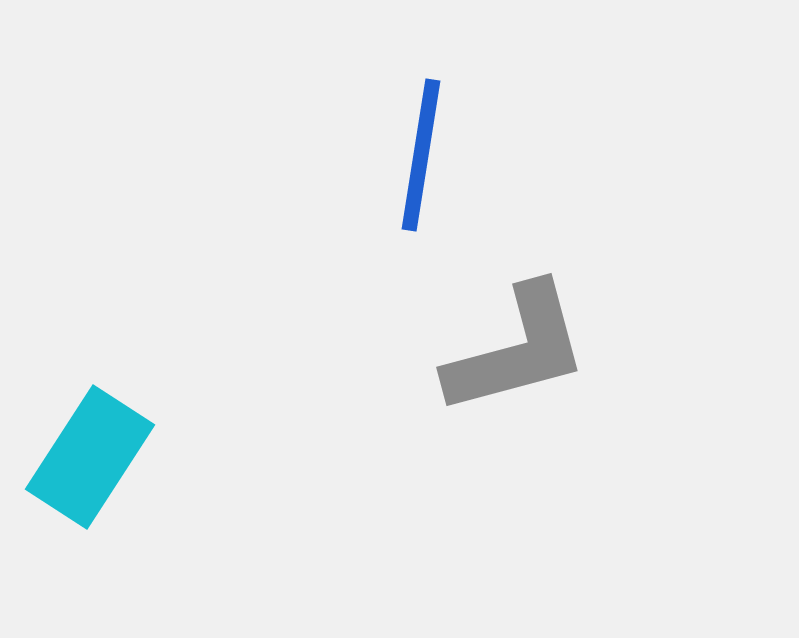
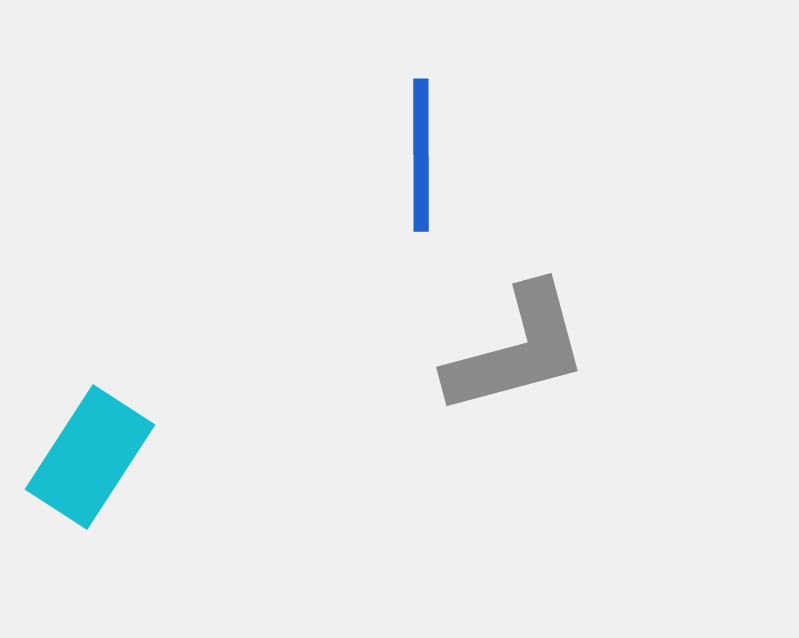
blue line: rotated 9 degrees counterclockwise
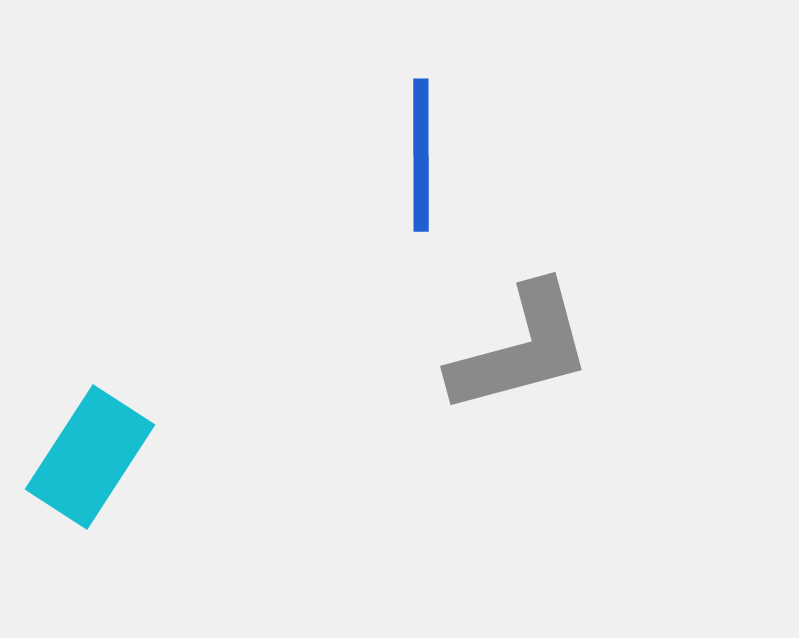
gray L-shape: moved 4 px right, 1 px up
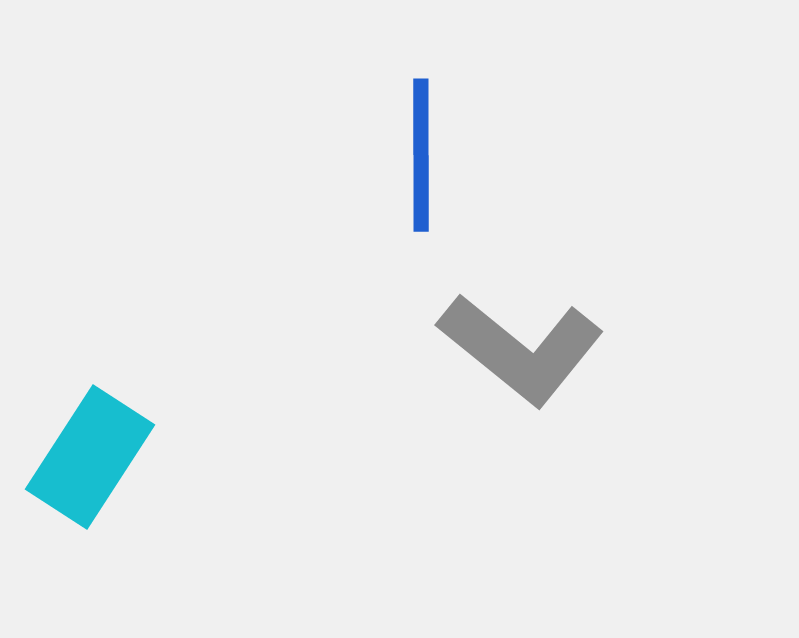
gray L-shape: rotated 54 degrees clockwise
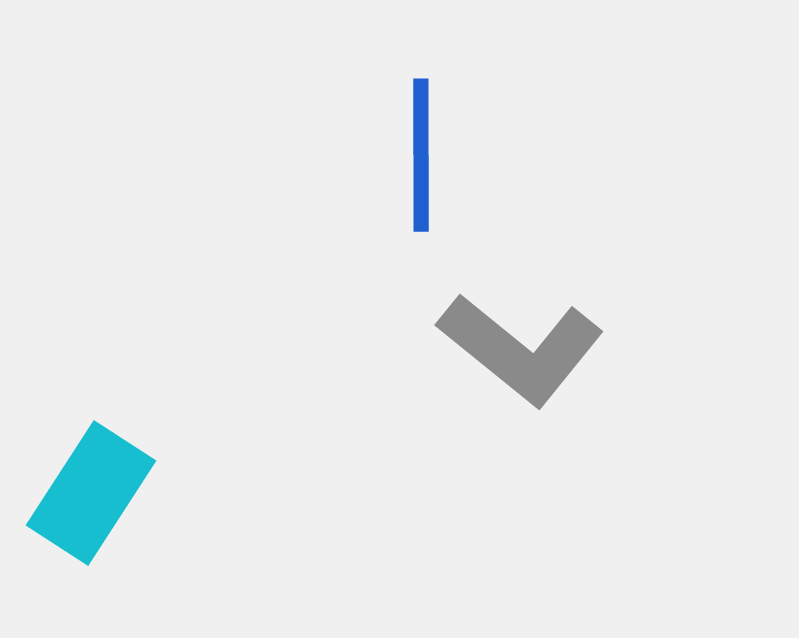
cyan rectangle: moved 1 px right, 36 px down
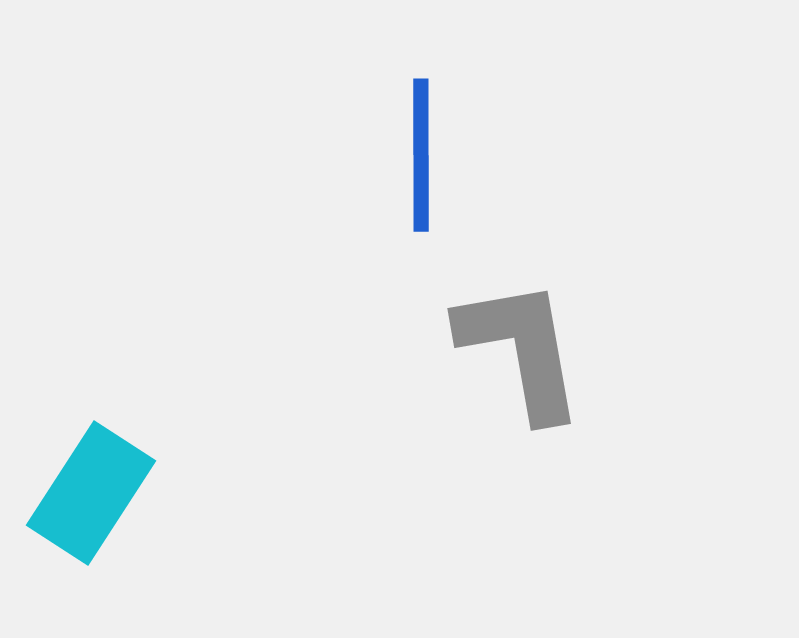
gray L-shape: rotated 139 degrees counterclockwise
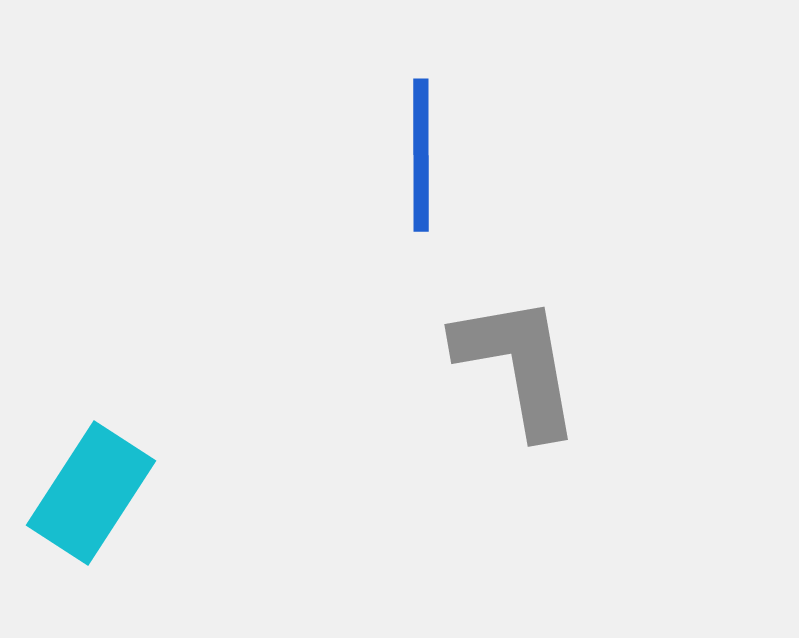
gray L-shape: moved 3 px left, 16 px down
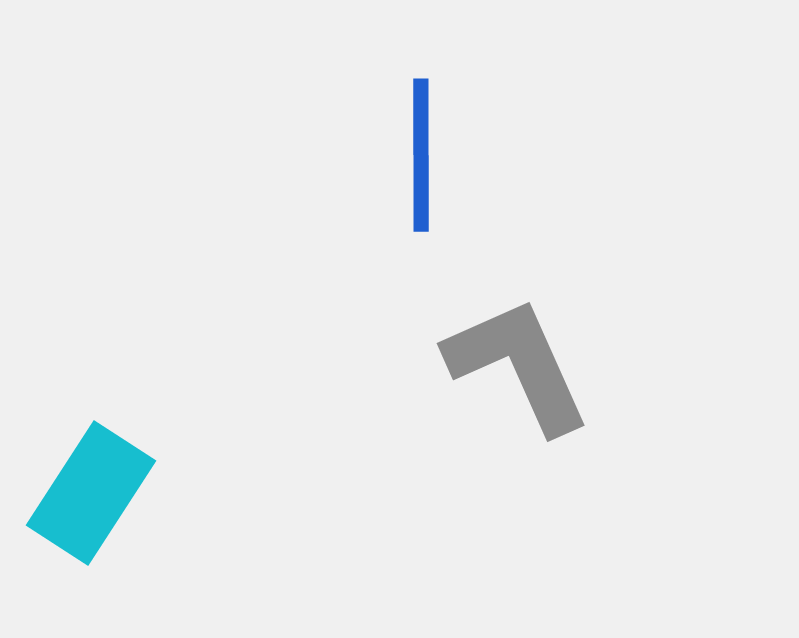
gray L-shape: rotated 14 degrees counterclockwise
